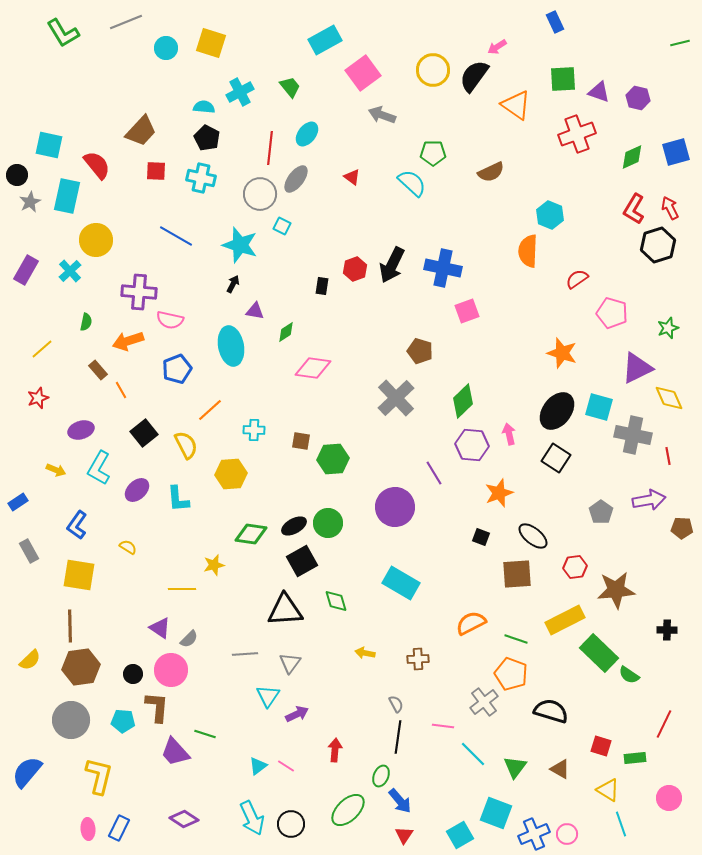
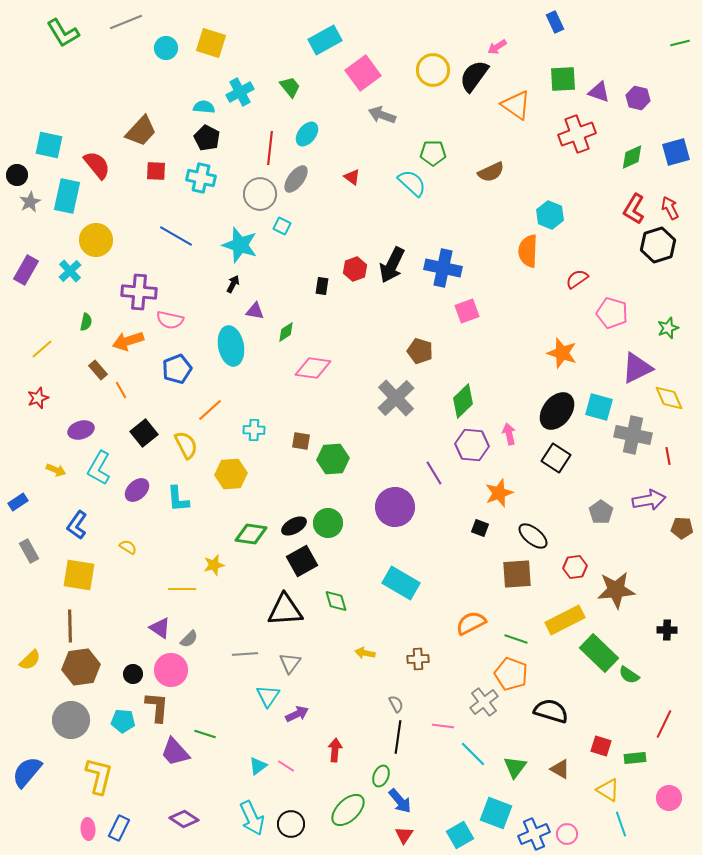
black square at (481, 537): moved 1 px left, 9 px up
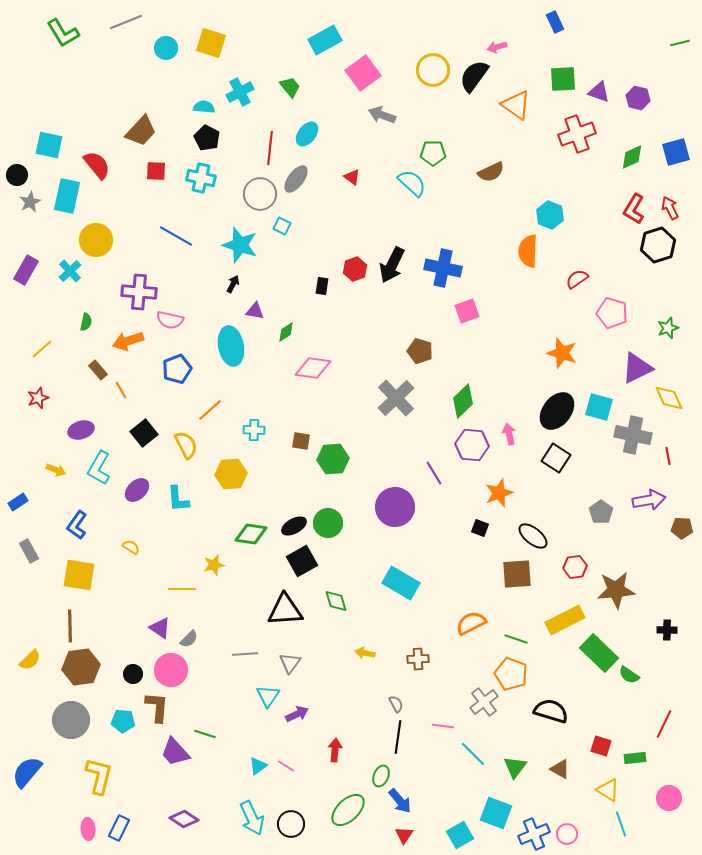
pink arrow at (497, 47): rotated 18 degrees clockwise
yellow semicircle at (128, 547): moved 3 px right
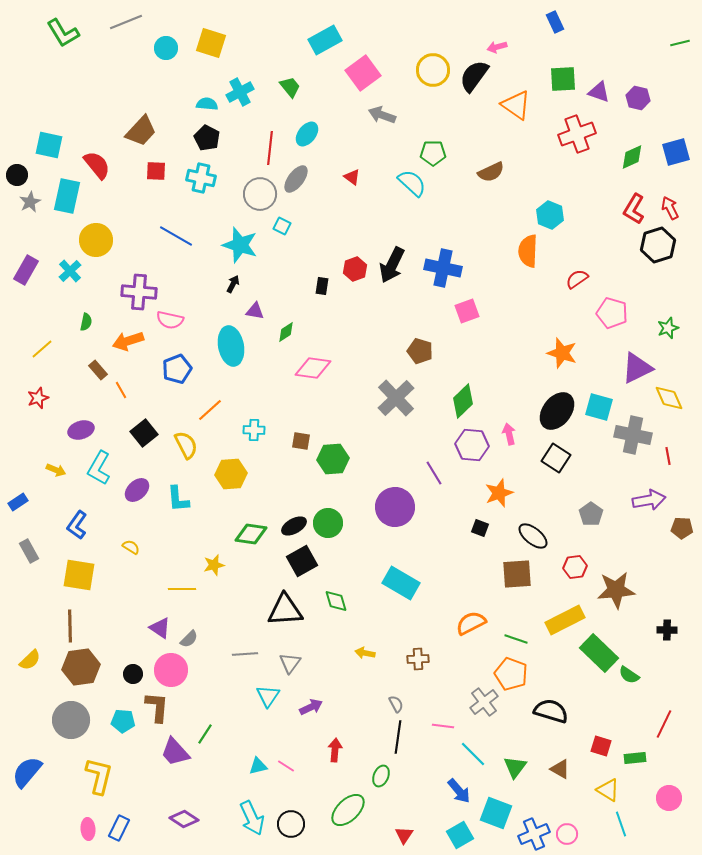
cyan semicircle at (204, 107): moved 3 px right, 3 px up
gray pentagon at (601, 512): moved 10 px left, 2 px down
purple arrow at (297, 714): moved 14 px right, 7 px up
green line at (205, 734): rotated 75 degrees counterclockwise
cyan triangle at (258, 766): rotated 24 degrees clockwise
blue arrow at (400, 801): moved 59 px right, 10 px up
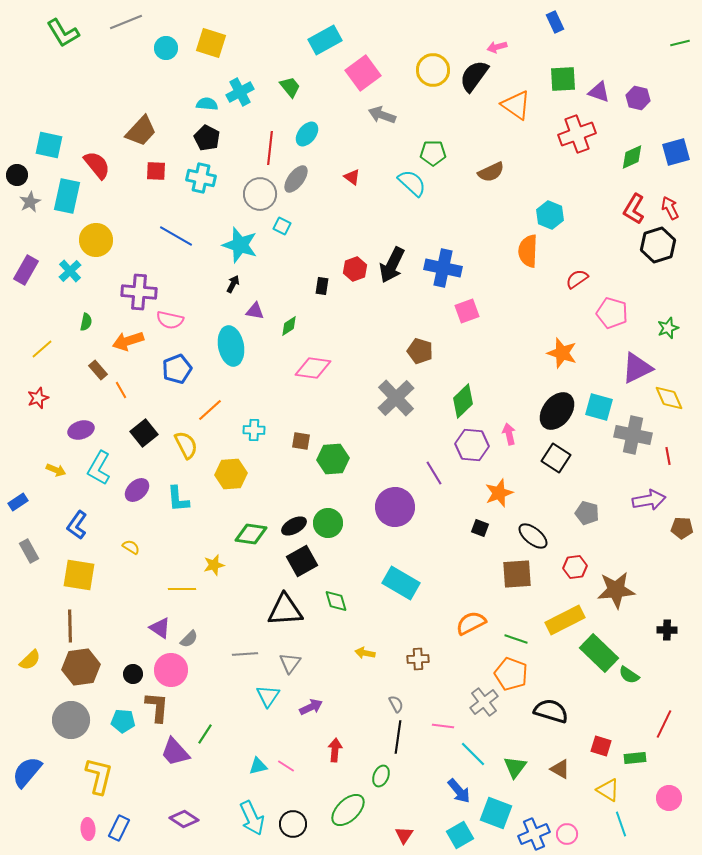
green diamond at (286, 332): moved 3 px right, 6 px up
gray pentagon at (591, 514): moved 4 px left, 1 px up; rotated 20 degrees counterclockwise
black circle at (291, 824): moved 2 px right
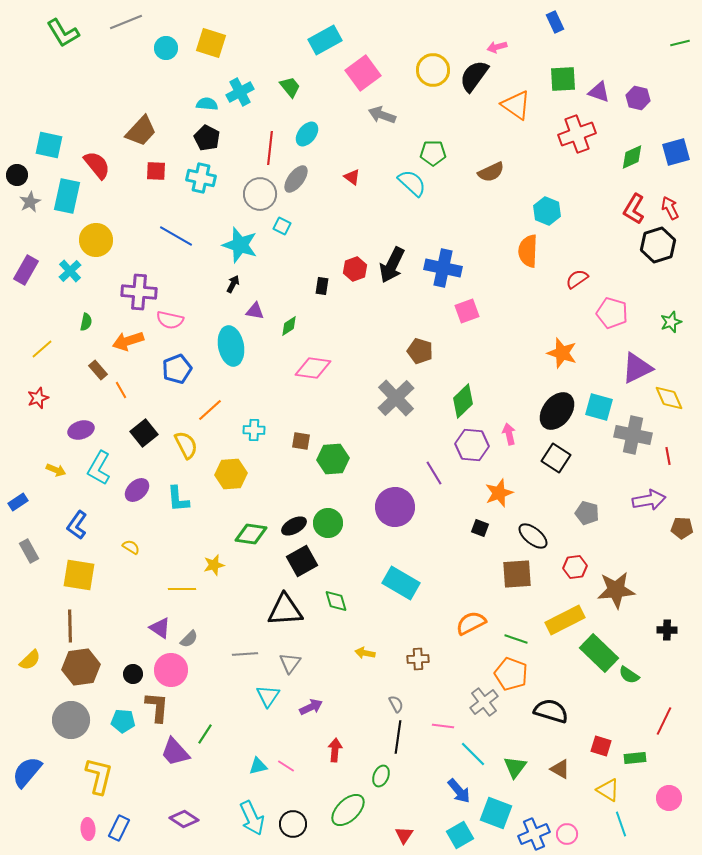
cyan hexagon at (550, 215): moved 3 px left, 4 px up
green star at (668, 328): moved 3 px right, 6 px up
red line at (664, 724): moved 3 px up
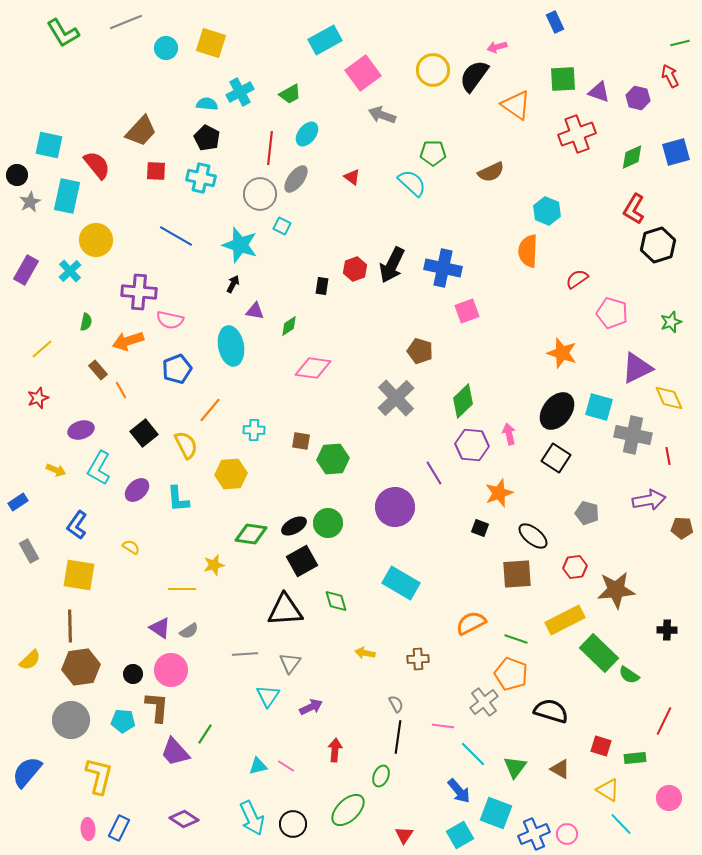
green trapezoid at (290, 87): moved 7 px down; rotated 100 degrees clockwise
red arrow at (670, 208): moved 132 px up
orange line at (210, 410): rotated 8 degrees counterclockwise
gray semicircle at (189, 639): moved 8 px up; rotated 12 degrees clockwise
cyan line at (621, 824): rotated 25 degrees counterclockwise
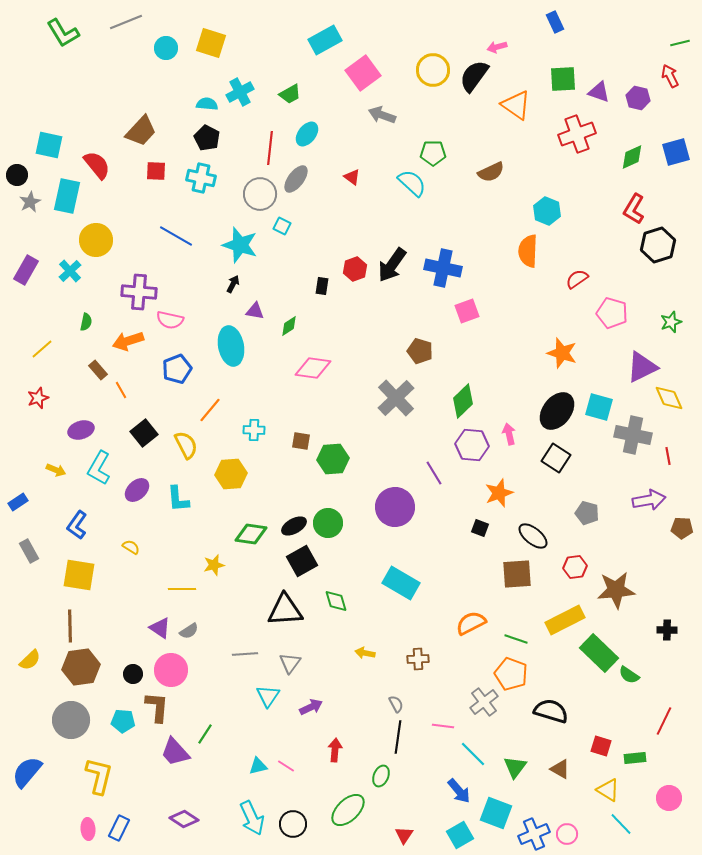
black arrow at (392, 265): rotated 9 degrees clockwise
purple triangle at (637, 368): moved 5 px right, 1 px up
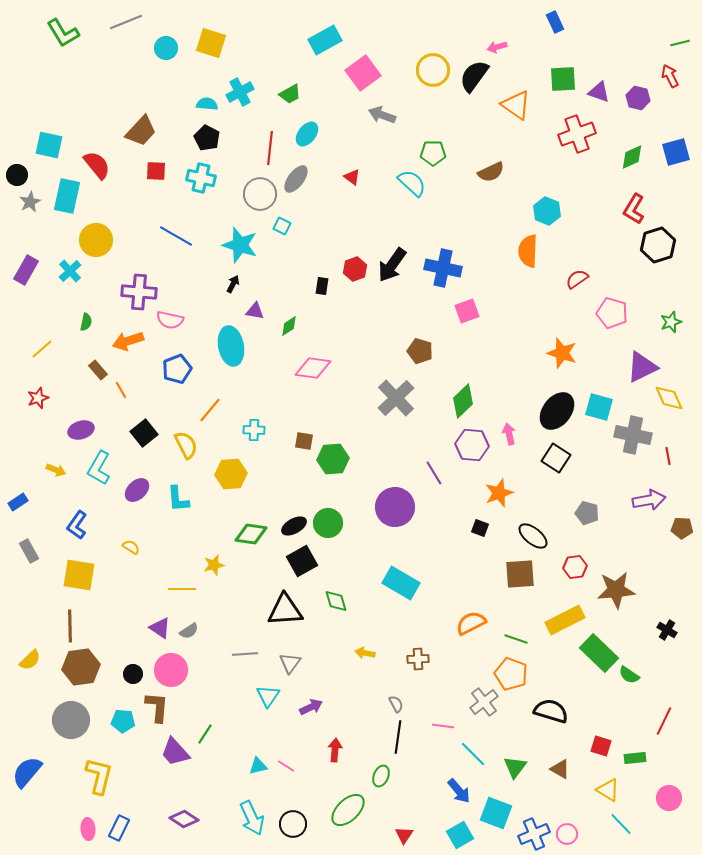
brown square at (301, 441): moved 3 px right
brown square at (517, 574): moved 3 px right
black cross at (667, 630): rotated 30 degrees clockwise
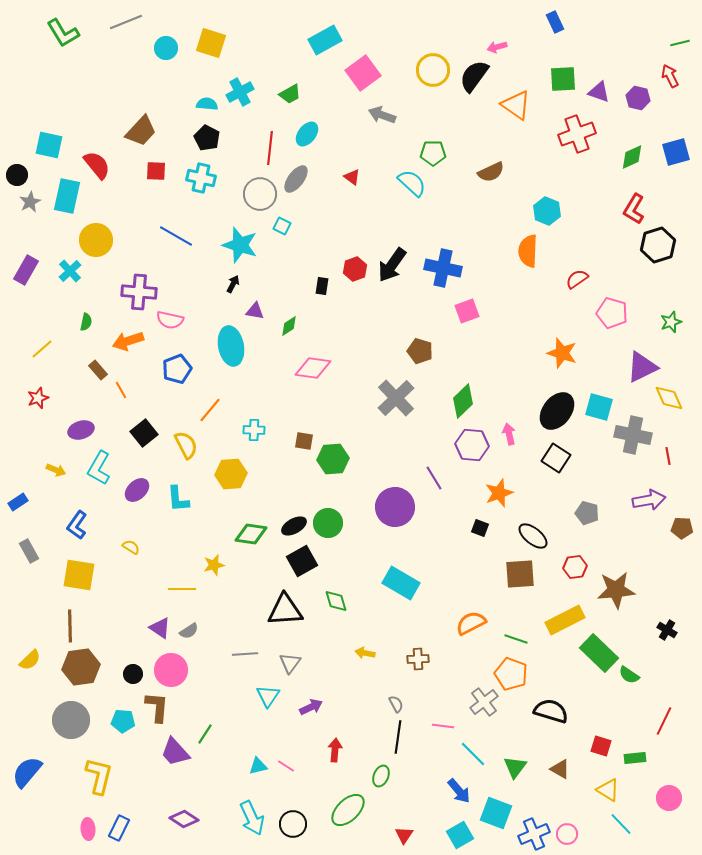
purple line at (434, 473): moved 5 px down
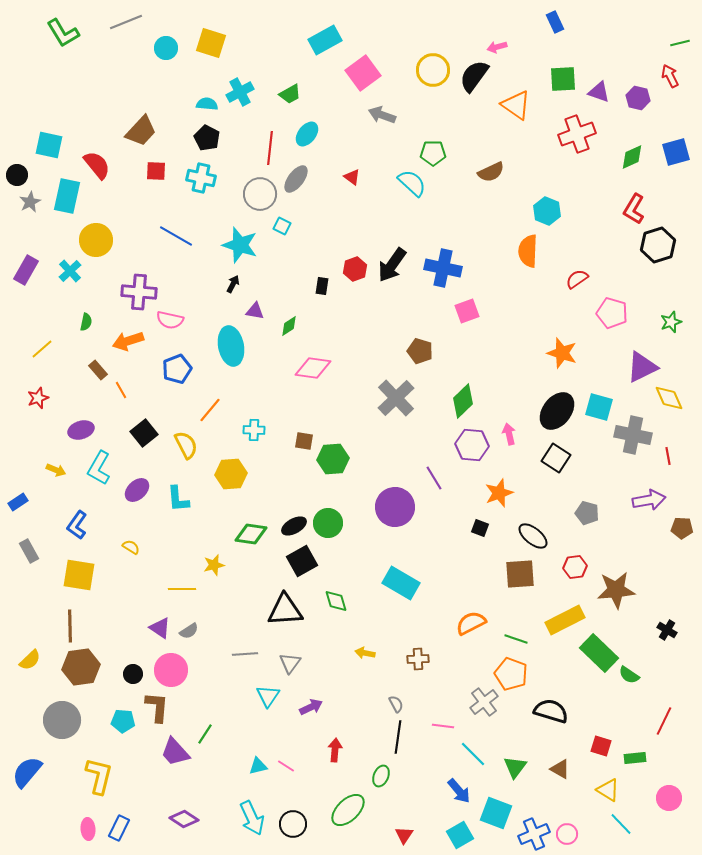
gray circle at (71, 720): moved 9 px left
